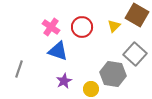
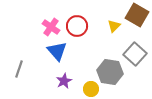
red circle: moved 5 px left, 1 px up
blue triangle: moved 1 px left; rotated 30 degrees clockwise
gray hexagon: moved 3 px left, 2 px up
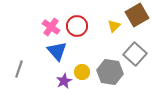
brown square: rotated 30 degrees clockwise
yellow circle: moved 9 px left, 17 px up
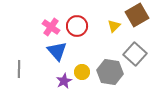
gray line: rotated 18 degrees counterclockwise
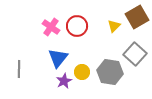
brown square: moved 2 px down
blue triangle: moved 1 px right, 7 px down; rotated 20 degrees clockwise
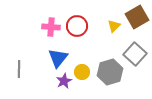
pink cross: rotated 30 degrees counterclockwise
gray hexagon: rotated 25 degrees counterclockwise
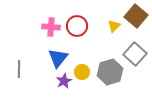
brown square: moved 1 px left, 1 px up; rotated 20 degrees counterclockwise
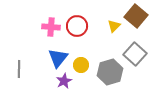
yellow circle: moved 1 px left, 7 px up
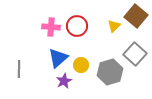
blue triangle: rotated 10 degrees clockwise
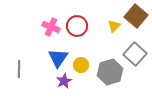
pink cross: rotated 18 degrees clockwise
blue triangle: rotated 15 degrees counterclockwise
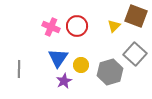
brown square: rotated 20 degrees counterclockwise
